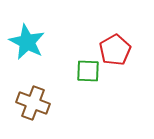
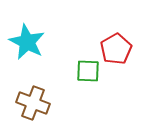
red pentagon: moved 1 px right, 1 px up
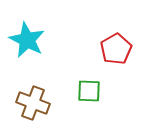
cyan star: moved 2 px up
green square: moved 1 px right, 20 px down
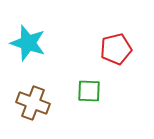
cyan star: moved 1 px right, 3 px down; rotated 9 degrees counterclockwise
red pentagon: rotated 16 degrees clockwise
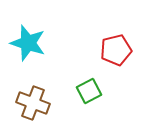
red pentagon: moved 1 px down
green square: rotated 30 degrees counterclockwise
